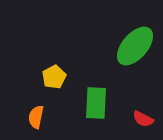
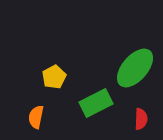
green ellipse: moved 22 px down
green rectangle: rotated 60 degrees clockwise
red semicircle: moved 2 px left; rotated 115 degrees counterclockwise
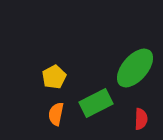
orange semicircle: moved 20 px right, 3 px up
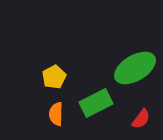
green ellipse: rotated 18 degrees clockwise
orange semicircle: rotated 10 degrees counterclockwise
red semicircle: rotated 35 degrees clockwise
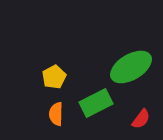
green ellipse: moved 4 px left, 1 px up
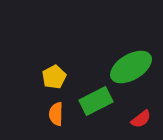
green rectangle: moved 2 px up
red semicircle: rotated 15 degrees clockwise
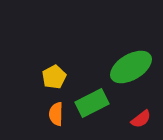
green rectangle: moved 4 px left, 2 px down
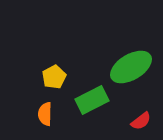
green rectangle: moved 3 px up
orange semicircle: moved 11 px left
red semicircle: moved 2 px down
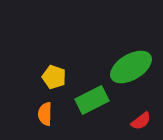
yellow pentagon: rotated 25 degrees counterclockwise
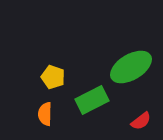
yellow pentagon: moved 1 px left
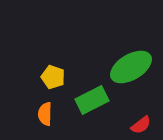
red semicircle: moved 4 px down
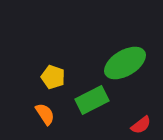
green ellipse: moved 6 px left, 4 px up
orange semicircle: rotated 145 degrees clockwise
